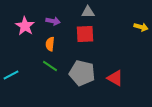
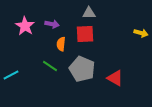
gray triangle: moved 1 px right, 1 px down
purple arrow: moved 1 px left, 3 px down
yellow arrow: moved 6 px down
orange semicircle: moved 11 px right
gray pentagon: moved 4 px up; rotated 10 degrees clockwise
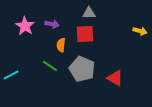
yellow arrow: moved 1 px left, 2 px up
orange semicircle: moved 1 px down
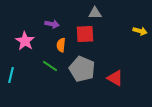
gray triangle: moved 6 px right
pink star: moved 15 px down
cyan line: rotated 49 degrees counterclockwise
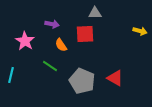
orange semicircle: rotated 40 degrees counterclockwise
gray pentagon: moved 12 px down
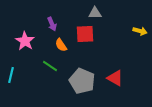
purple arrow: rotated 56 degrees clockwise
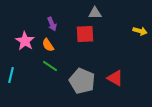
orange semicircle: moved 13 px left
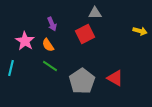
red square: rotated 24 degrees counterclockwise
cyan line: moved 7 px up
gray pentagon: rotated 15 degrees clockwise
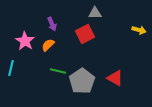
yellow arrow: moved 1 px left, 1 px up
orange semicircle: rotated 80 degrees clockwise
green line: moved 8 px right, 5 px down; rotated 21 degrees counterclockwise
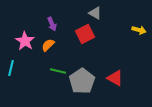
gray triangle: rotated 32 degrees clockwise
